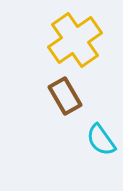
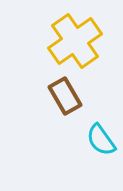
yellow cross: moved 1 px down
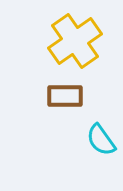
brown rectangle: rotated 60 degrees counterclockwise
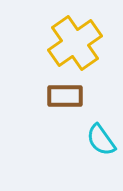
yellow cross: moved 2 px down
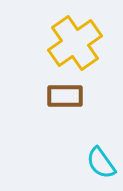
cyan semicircle: moved 23 px down
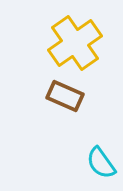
brown rectangle: rotated 24 degrees clockwise
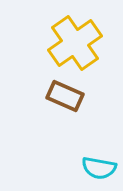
cyan semicircle: moved 2 px left, 5 px down; rotated 44 degrees counterclockwise
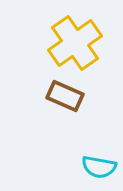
cyan semicircle: moved 1 px up
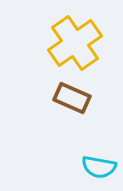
brown rectangle: moved 7 px right, 2 px down
